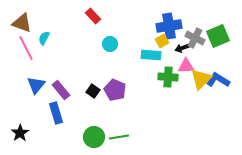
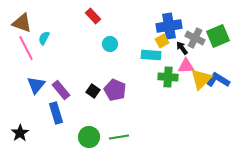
black arrow: rotated 72 degrees clockwise
green circle: moved 5 px left
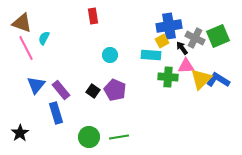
red rectangle: rotated 35 degrees clockwise
cyan circle: moved 11 px down
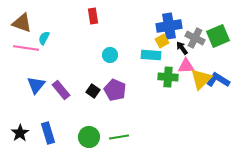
pink line: rotated 55 degrees counterclockwise
blue rectangle: moved 8 px left, 20 px down
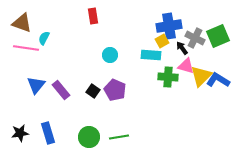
pink triangle: rotated 18 degrees clockwise
yellow triangle: moved 3 px up
black star: rotated 24 degrees clockwise
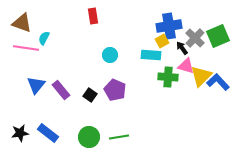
gray cross: rotated 18 degrees clockwise
blue L-shape: moved 2 px down; rotated 15 degrees clockwise
black square: moved 3 px left, 4 px down
blue rectangle: rotated 35 degrees counterclockwise
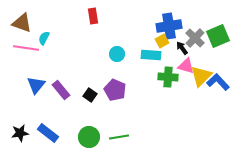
cyan circle: moved 7 px right, 1 px up
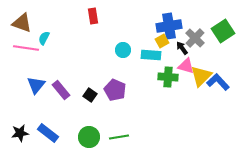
green square: moved 5 px right, 5 px up; rotated 10 degrees counterclockwise
cyan circle: moved 6 px right, 4 px up
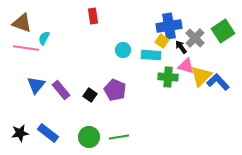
yellow square: rotated 24 degrees counterclockwise
black arrow: moved 1 px left, 1 px up
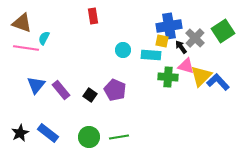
yellow square: rotated 24 degrees counterclockwise
black star: rotated 18 degrees counterclockwise
